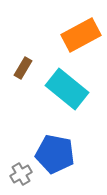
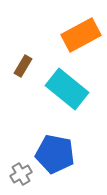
brown rectangle: moved 2 px up
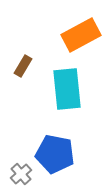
cyan rectangle: rotated 45 degrees clockwise
gray cross: rotated 10 degrees counterclockwise
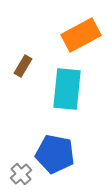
cyan rectangle: rotated 12 degrees clockwise
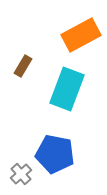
cyan rectangle: rotated 15 degrees clockwise
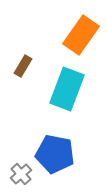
orange rectangle: rotated 27 degrees counterclockwise
